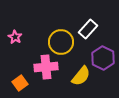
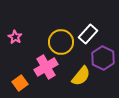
white rectangle: moved 5 px down
pink cross: rotated 25 degrees counterclockwise
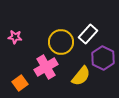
pink star: rotated 24 degrees counterclockwise
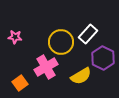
yellow semicircle: rotated 20 degrees clockwise
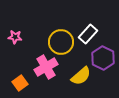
yellow semicircle: rotated 10 degrees counterclockwise
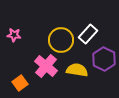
pink star: moved 1 px left, 2 px up
yellow circle: moved 2 px up
purple hexagon: moved 1 px right, 1 px down
pink cross: moved 1 px up; rotated 20 degrees counterclockwise
yellow semicircle: moved 4 px left, 6 px up; rotated 130 degrees counterclockwise
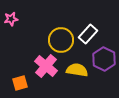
pink star: moved 3 px left, 16 px up; rotated 16 degrees counterclockwise
orange square: rotated 21 degrees clockwise
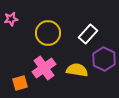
yellow circle: moved 13 px left, 7 px up
pink cross: moved 2 px left, 2 px down; rotated 15 degrees clockwise
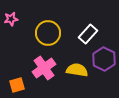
orange square: moved 3 px left, 2 px down
